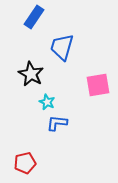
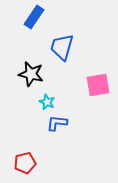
black star: rotated 15 degrees counterclockwise
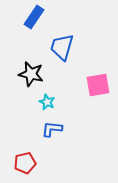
blue L-shape: moved 5 px left, 6 px down
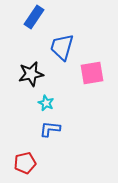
black star: rotated 25 degrees counterclockwise
pink square: moved 6 px left, 12 px up
cyan star: moved 1 px left, 1 px down
blue L-shape: moved 2 px left
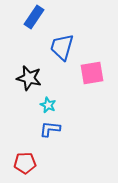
black star: moved 2 px left, 4 px down; rotated 25 degrees clockwise
cyan star: moved 2 px right, 2 px down
red pentagon: rotated 10 degrees clockwise
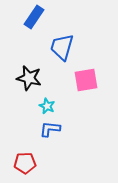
pink square: moved 6 px left, 7 px down
cyan star: moved 1 px left, 1 px down
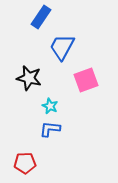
blue rectangle: moved 7 px right
blue trapezoid: rotated 12 degrees clockwise
pink square: rotated 10 degrees counterclockwise
cyan star: moved 3 px right
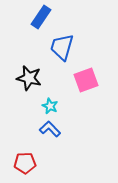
blue trapezoid: rotated 12 degrees counterclockwise
blue L-shape: rotated 40 degrees clockwise
